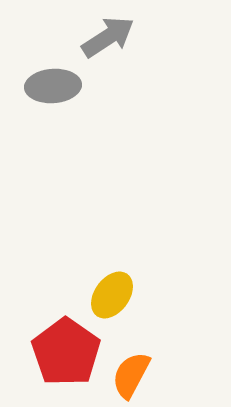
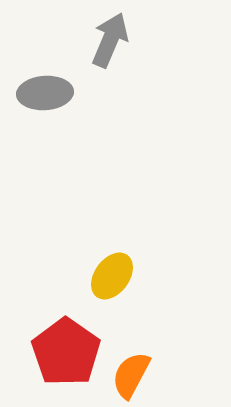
gray arrow: moved 2 px right, 3 px down; rotated 34 degrees counterclockwise
gray ellipse: moved 8 px left, 7 px down
yellow ellipse: moved 19 px up
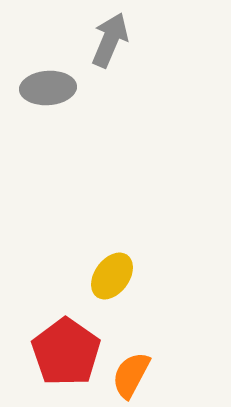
gray ellipse: moved 3 px right, 5 px up
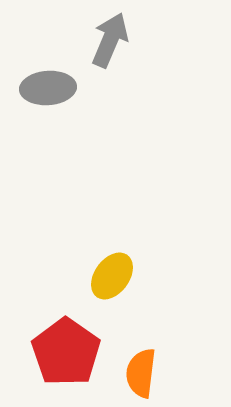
orange semicircle: moved 10 px right, 2 px up; rotated 21 degrees counterclockwise
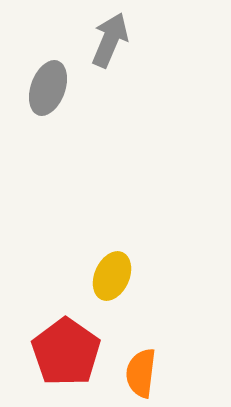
gray ellipse: rotated 66 degrees counterclockwise
yellow ellipse: rotated 12 degrees counterclockwise
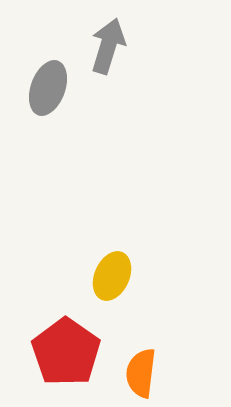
gray arrow: moved 2 px left, 6 px down; rotated 6 degrees counterclockwise
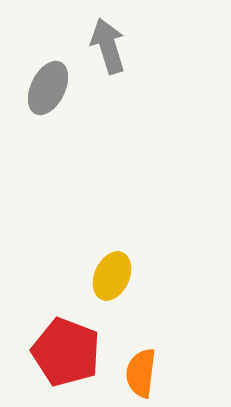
gray arrow: rotated 34 degrees counterclockwise
gray ellipse: rotated 6 degrees clockwise
red pentagon: rotated 14 degrees counterclockwise
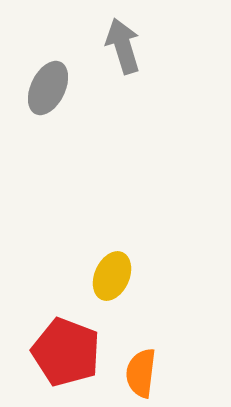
gray arrow: moved 15 px right
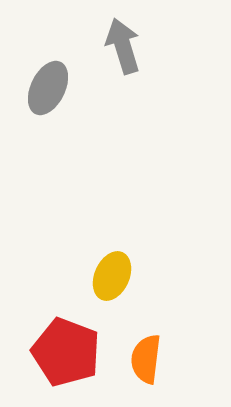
orange semicircle: moved 5 px right, 14 px up
